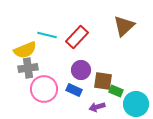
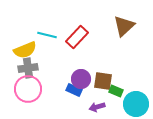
purple circle: moved 9 px down
pink circle: moved 16 px left
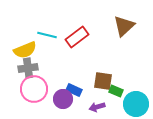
red rectangle: rotated 10 degrees clockwise
purple circle: moved 18 px left, 20 px down
pink circle: moved 6 px right
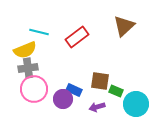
cyan line: moved 8 px left, 3 px up
brown square: moved 3 px left
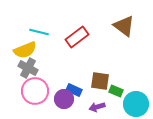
brown triangle: rotated 40 degrees counterclockwise
gray cross: rotated 36 degrees clockwise
pink circle: moved 1 px right, 2 px down
purple circle: moved 1 px right
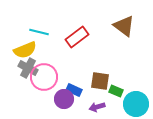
pink circle: moved 9 px right, 14 px up
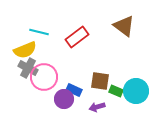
cyan circle: moved 13 px up
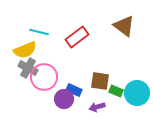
cyan circle: moved 1 px right, 2 px down
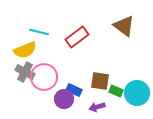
gray cross: moved 3 px left, 4 px down
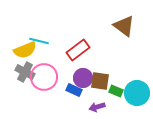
cyan line: moved 9 px down
red rectangle: moved 1 px right, 13 px down
purple circle: moved 19 px right, 21 px up
